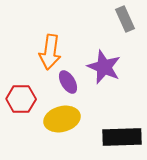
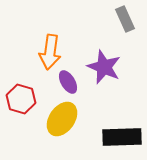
red hexagon: rotated 16 degrees clockwise
yellow ellipse: rotated 40 degrees counterclockwise
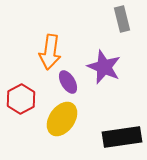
gray rectangle: moved 3 px left; rotated 10 degrees clockwise
red hexagon: rotated 16 degrees clockwise
black rectangle: rotated 6 degrees counterclockwise
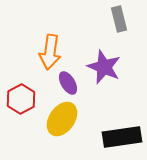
gray rectangle: moved 3 px left
purple ellipse: moved 1 px down
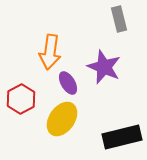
black rectangle: rotated 6 degrees counterclockwise
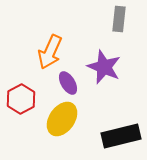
gray rectangle: rotated 20 degrees clockwise
orange arrow: rotated 16 degrees clockwise
black rectangle: moved 1 px left, 1 px up
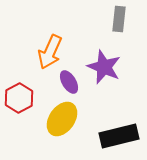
purple ellipse: moved 1 px right, 1 px up
red hexagon: moved 2 px left, 1 px up
black rectangle: moved 2 px left
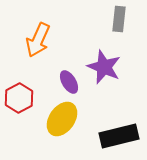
orange arrow: moved 12 px left, 12 px up
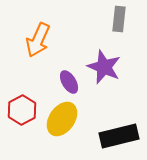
red hexagon: moved 3 px right, 12 px down
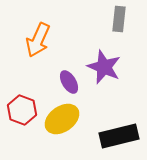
red hexagon: rotated 12 degrees counterclockwise
yellow ellipse: rotated 20 degrees clockwise
